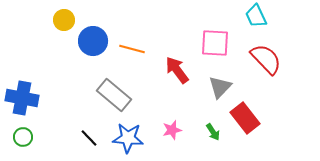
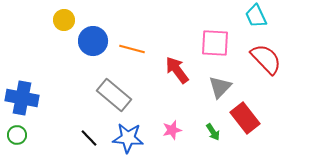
green circle: moved 6 px left, 2 px up
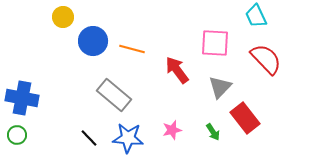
yellow circle: moved 1 px left, 3 px up
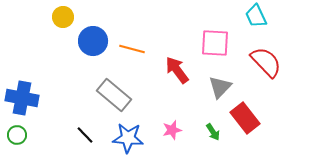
red semicircle: moved 3 px down
black line: moved 4 px left, 3 px up
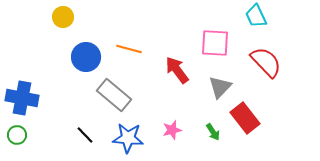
blue circle: moved 7 px left, 16 px down
orange line: moved 3 px left
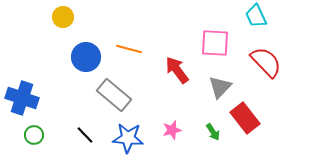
blue cross: rotated 8 degrees clockwise
green circle: moved 17 px right
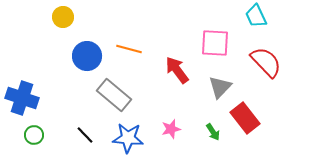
blue circle: moved 1 px right, 1 px up
pink star: moved 1 px left, 1 px up
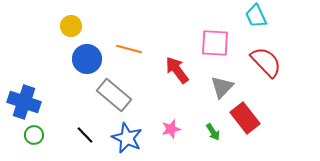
yellow circle: moved 8 px right, 9 px down
blue circle: moved 3 px down
gray triangle: moved 2 px right
blue cross: moved 2 px right, 4 px down
blue star: moved 1 px left; rotated 20 degrees clockwise
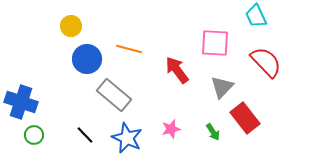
blue cross: moved 3 px left
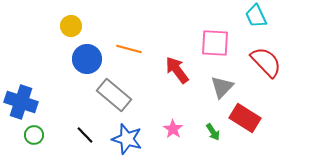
red rectangle: rotated 20 degrees counterclockwise
pink star: moved 2 px right; rotated 24 degrees counterclockwise
blue star: moved 1 px down; rotated 8 degrees counterclockwise
